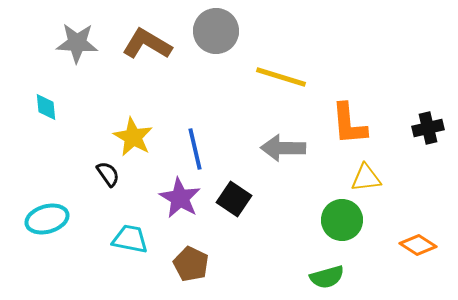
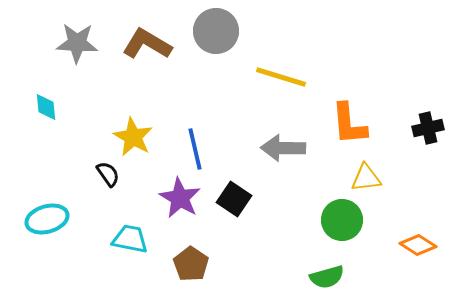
brown pentagon: rotated 8 degrees clockwise
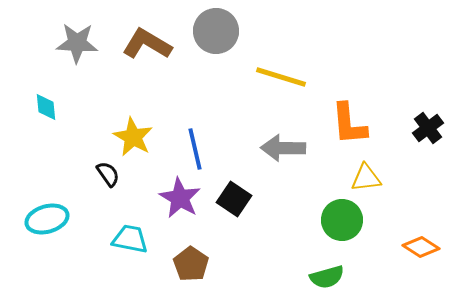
black cross: rotated 24 degrees counterclockwise
orange diamond: moved 3 px right, 2 px down
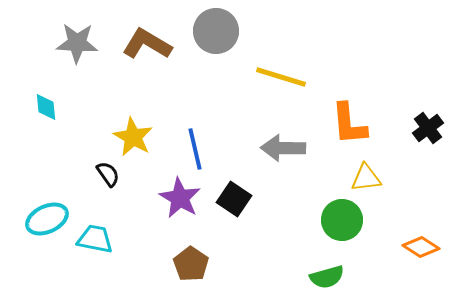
cyan ellipse: rotated 9 degrees counterclockwise
cyan trapezoid: moved 35 px left
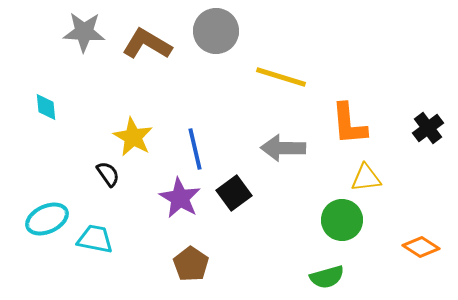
gray star: moved 7 px right, 11 px up
black square: moved 6 px up; rotated 20 degrees clockwise
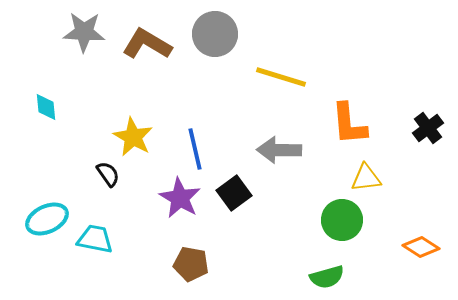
gray circle: moved 1 px left, 3 px down
gray arrow: moved 4 px left, 2 px down
brown pentagon: rotated 24 degrees counterclockwise
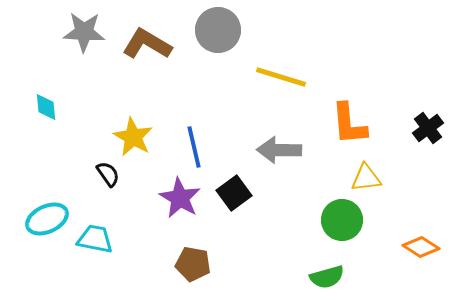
gray circle: moved 3 px right, 4 px up
blue line: moved 1 px left, 2 px up
brown pentagon: moved 2 px right
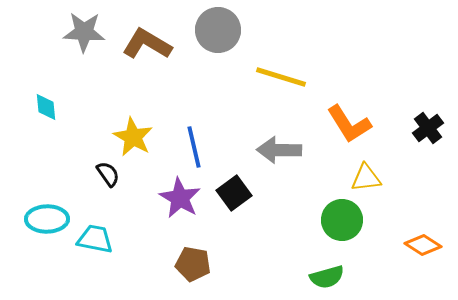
orange L-shape: rotated 27 degrees counterclockwise
cyan ellipse: rotated 24 degrees clockwise
orange diamond: moved 2 px right, 2 px up
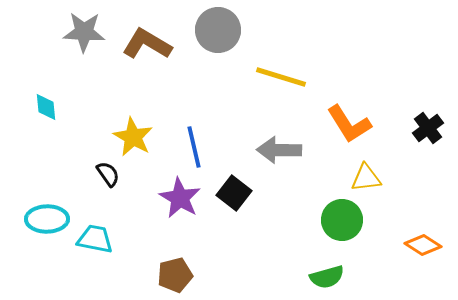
black square: rotated 16 degrees counterclockwise
brown pentagon: moved 18 px left, 11 px down; rotated 24 degrees counterclockwise
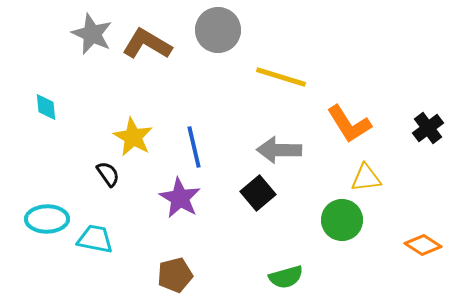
gray star: moved 8 px right, 2 px down; rotated 21 degrees clockwise
black square: moved 24 px right; rotated 12 degrees clockwise
green semicircle: moved 41 px left
